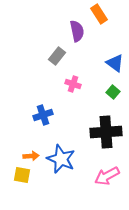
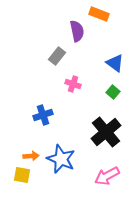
orange rectangle: rotated 36 degrees counterclockwise
black cross: rotated 36 degrees counterclockwise
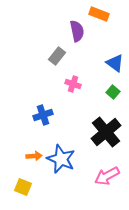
orange arrow: moved 3 px right
yellow square: moved 1 px right, 12 px down; rotated 12 degrees clockwise
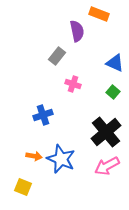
blue triangle: rotated 12 degrees counterclockwise
orange arrow: rotated 14 degrees clockwise
pink arrow: moved 10 px up
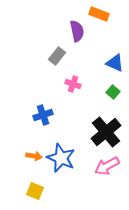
blue star: moved 1 px up
yellow square: moved 12 px right, 4 px down
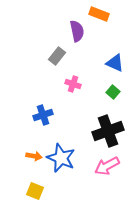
black cross: moved 2 px right, 1 px up; rotated 20 degrees clockwise
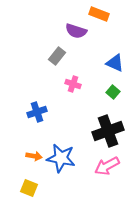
purple semicircle: moved 1 px left; rotated 120 degrees clockwise
blue cross: moved 6 px left, 3 px up
blue star: rotated 12 degrees counterclockwise
yellow square: moved 6 px left, 3 px up
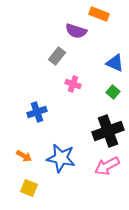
orange arrow: moved 10 px left; rotated 21 degrees clockwise
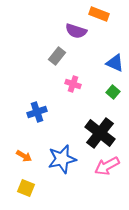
black cross: moved 8 px left, 2 px down; rotated 32 degrees counterclockwise
blue star: moved 1 px right, 1 px down; rotated 24 degrees counterclockwise
yellow square: moved 3 px left
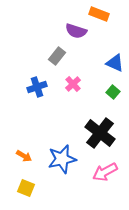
pink cross: rotated 28 degrees clockwise
blue cross: moved 25 px up
pink arrow: moved 2 px left, 6 px down
